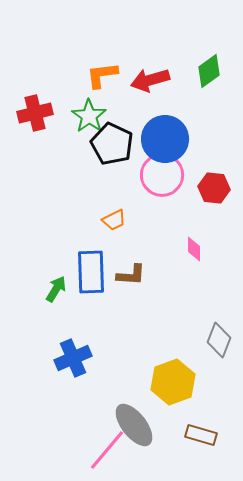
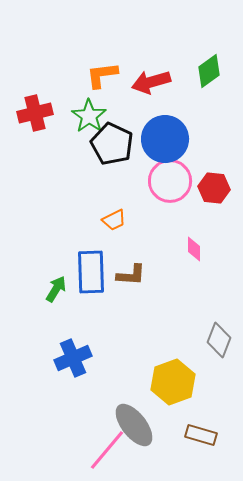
red arrow: moved 1 px right, 2 px down
pink circle: moved 8 px right, 6 px down
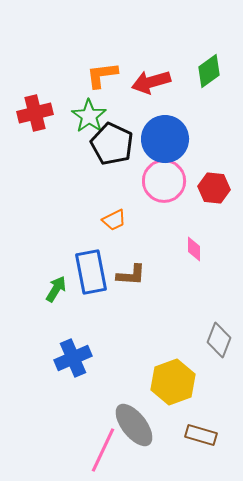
pink circle: moved 6 px left
blue rectangle: rotated 9 degrees counterclockwise
pink line: moved 4 px left; rotated 15 degrees counterclockwise
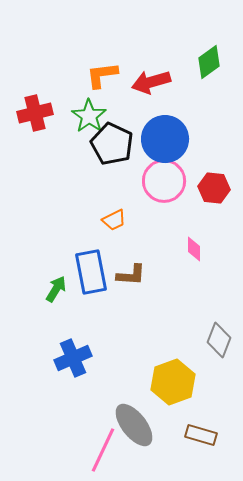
green diamond: moved 9 px up
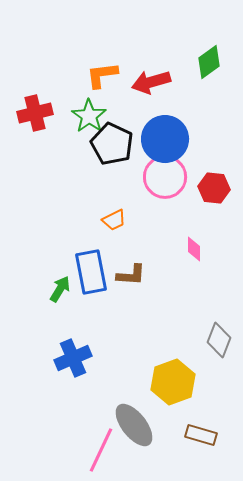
pink circle: moved 1 px right, 4 px up
green arrow: moved 4 px right
pink line: moved 2 px left
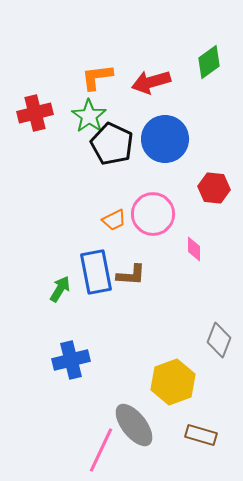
orange L-shape: moved 5 px left, 2 px down
pink circle: moved 12 px left, 37 px down
blue rectangle: moved 5 px right
blue cross: moved 2 px left, 2 px down; rotated 9 degrees clockwise
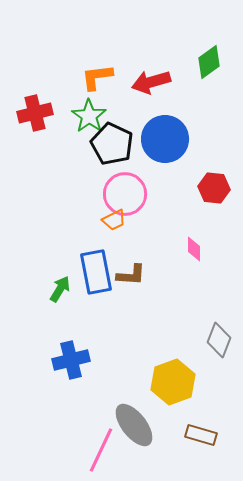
pink circle: moved 28 px left, 20 px up
